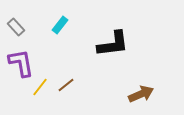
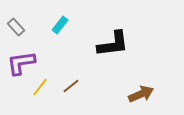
purple L-shape: rotated 88 degrees counterclockwise
brown line: moved 5 px right, 1 px down
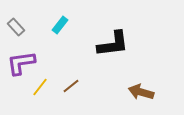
brown arrow: moved 2 px up; rotated 140 degrees counterclockwise
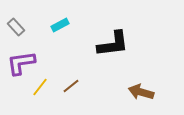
cyan rectangle: rotated 24 degrees clockwise
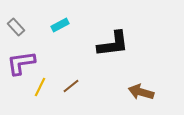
yellow line: rotated 12 degrees counterclockwise
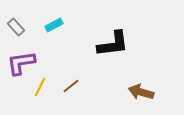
cyan rectangle: moved 6 px left
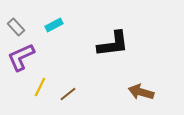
purple L-shape: moved 6 px up; rotated 16 degrees counterclockwise
brown line: moved 3 px left, 8 px down
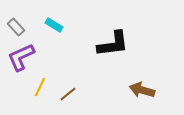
cyan rectangle: rotated 60 degrees clockwise
brown arrow: moved 1 px right, 2 px up
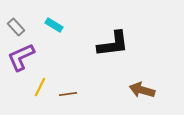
brown line: rotated 30 degrees clockwise
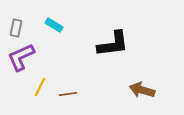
gray rectangle: moved 1 px down; rotated 54 degrees clockwise
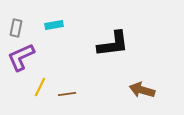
cyan rectangle: rotated 42 degrees counterclockwise
brown line: moved 1 px left
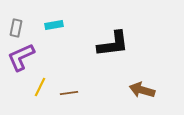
brown line: moved 2 px right, 1 px up
